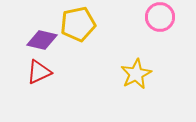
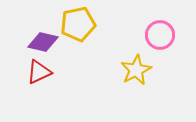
pink circle: moved 18 px down
purple diamond: moved 1 px right, 2 px down
yellow star: moved 4 px up
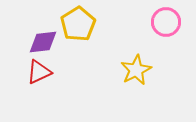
yellow pentagon: rotated 20 degrees counterclockwise
pink circle: moved 6 px right, 13 px up
purple diamond: rotated 20 degrees counterclockwise
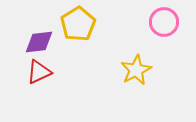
pink circle: moved 2 px left
purple diamond: moved 4 px left
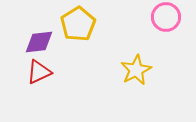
pink circle: moved 2 px right, 5 px up
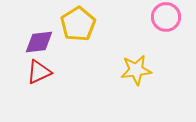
yellow star: rotated 20 degrees clockwise
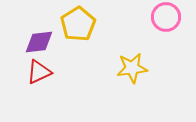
yellow star: moved 4 px left, 2 px up
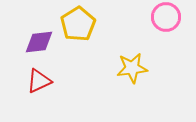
red triangle: moved 9 px down
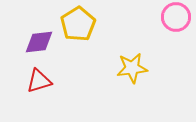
pink circle: moved 10 px right
red triangle: rotated 8 degrees clockwise
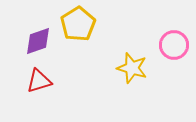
pink circle: moved 2 px left, 28 px down
purple diamond: moved 1 px left, 1 px up; rotated 12 degrees counterclockwise
yellow star: rotated 24 degrees clockwise
